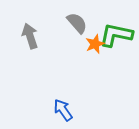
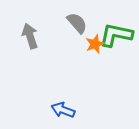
blue arrow: rotated 35 degrees counterclockwise
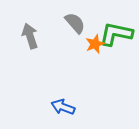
gray semicircle: moved 2 px left
green L-shape: moved 1 px up
blue arrow: moved 3 px up
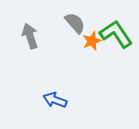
green L-shape: rotated 44 degrees clockwise
orange star: moved 3 px left, 3 px up
blue arrow: moved 8 px left, 7 px up
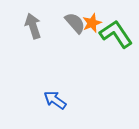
gray arrow: moved 3 px right, 10 px up
orange star: moved 18 px up
blue arrow: rotated 15 degrees clockwise
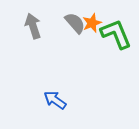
green L-shape: rotated 12 degrees clockwise
